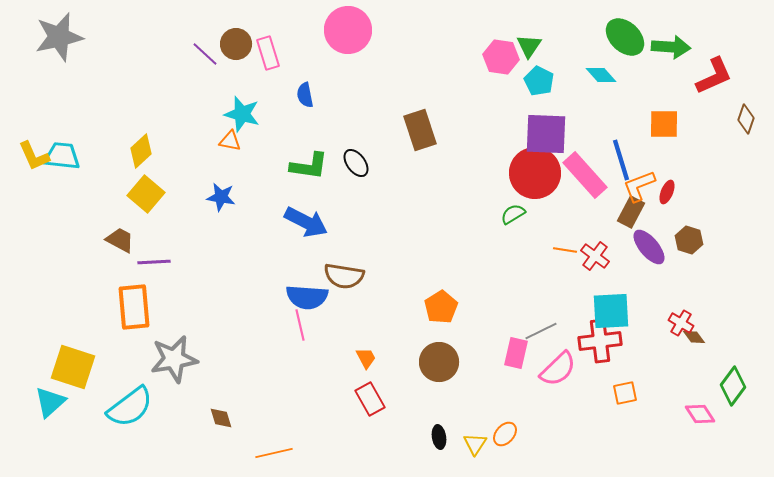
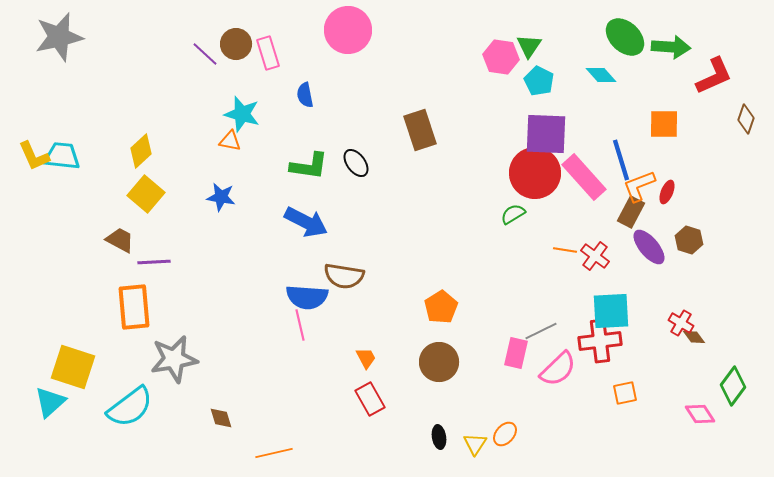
pink rectangle at (585, 175): moved 1 px left, 2 px down
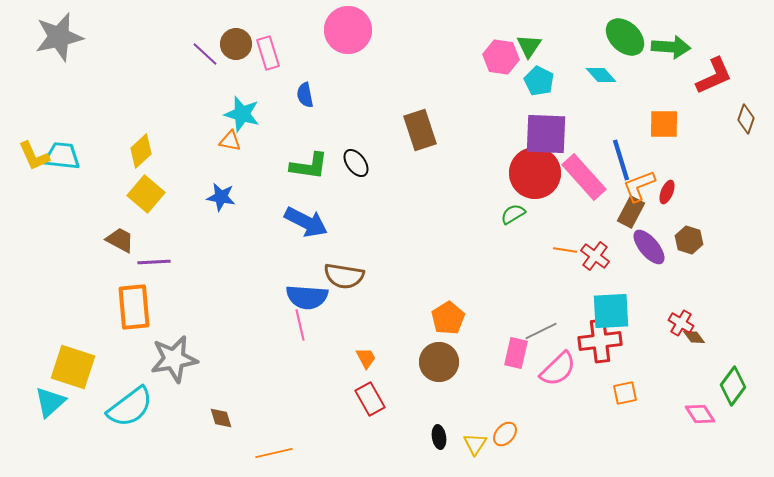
orange pentagon at (441, 307): moved 7 px right, 11 px down
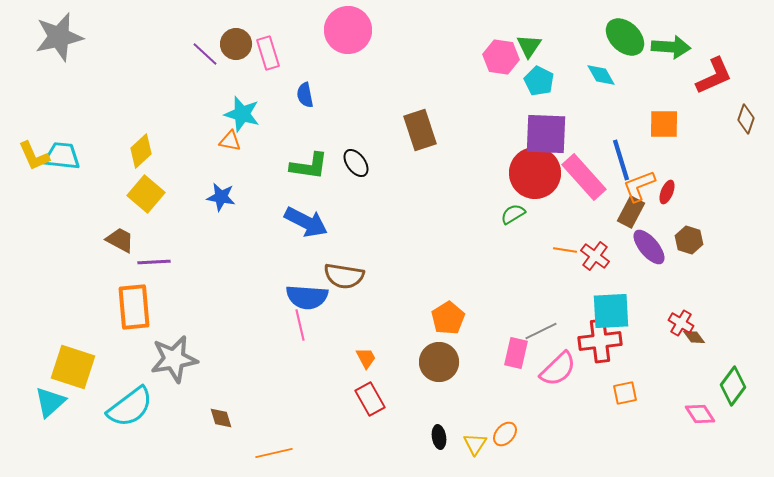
cyan diamond at (601, 75): rotated 12 degrees clockwise
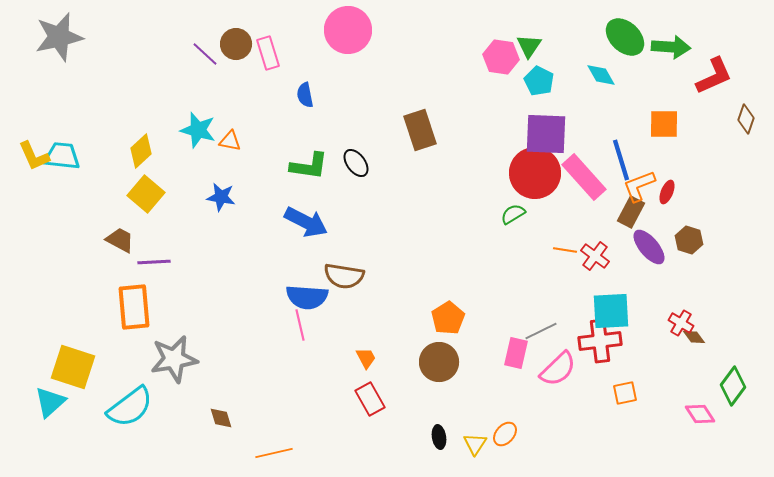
cyan star at (242, 114): moved 44 px left, 16 px down
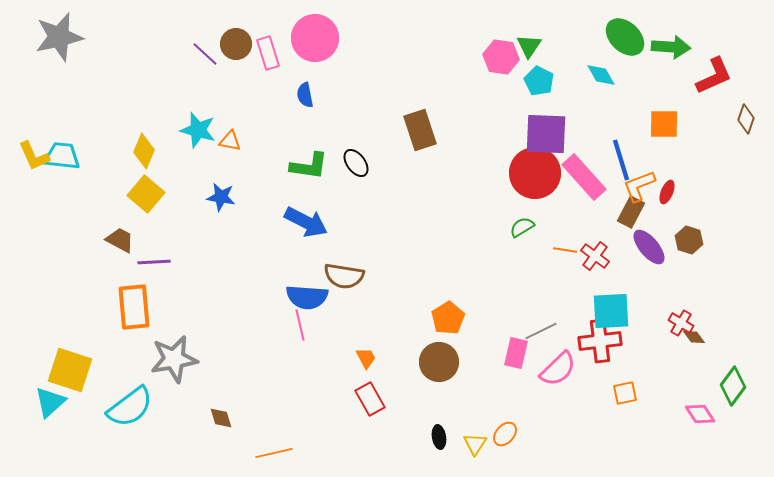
pink circle at (348, 30): moved 33 px left, 8 px down
yellow diamond at (141, 151): moved 3 px right; rotated 24 degrees counterclockwise
green semicircle at (513, 214): moved 9 px right, 13 px down
yellow square at (73, 367): moved 3 px left, 3 px down
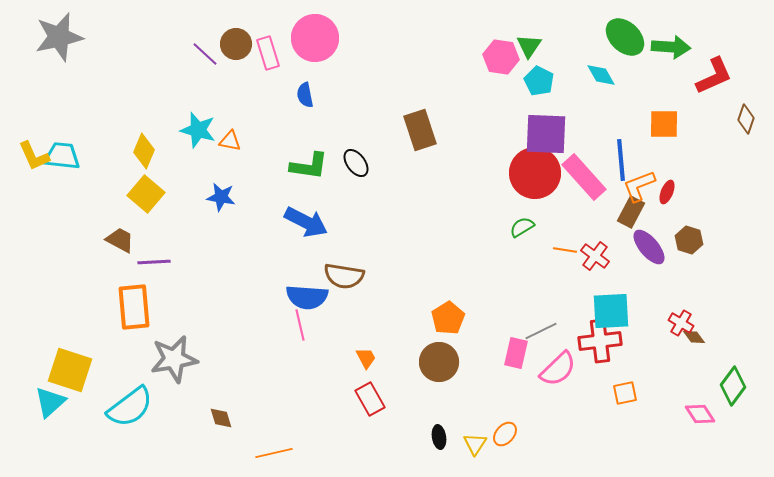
blue line at (621, 160): rotated 12 degrees clockwise
